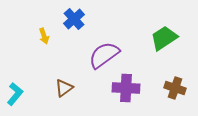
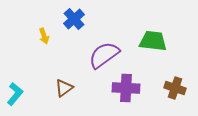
green trapezoid: moved 11 px left, 3 px down; rotated 40 degrees clockwise
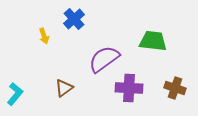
purple semicircle: moved 4 px down
purple cross: moved 3 px right
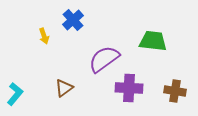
blue cross: moved 1 px left, 1 px down
brown cross: moved 3 px down; rotated 10 degrees counterclockwise
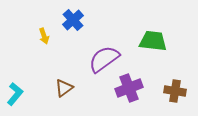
purple cross: rotated 24 degrees counterclockwise
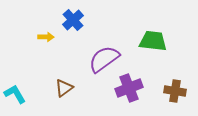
yellow arrow: moved 2 px right, 1 px down; rotated 70 degrees counterclockwise
cyan L-shape: rotated 70 degrees counterclockwise
